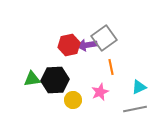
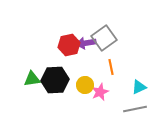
purple arrow: moved 1 px left, 2 px up
yellow circle: moved 12 px right, 15 px up
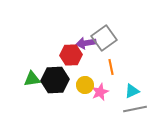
red hexagon: moved 2 px right, 10 px down; rotated 10 degrees clockwise
cyan triangle: moved 7 px left, 4 px down
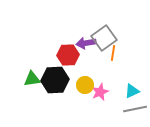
red hexagon: moved 3 px left
orange line: moved 2 px right, 14 px up; rotated 21 degrees clockwise
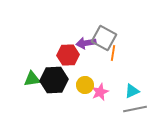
gray square: rotated 25 degrees counterclockwise
black hexagon: moved 1 px left
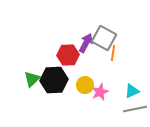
purple arrow: rotated 126 degrees clockwise
green triangle: rotated 36 degrees counterclockwise
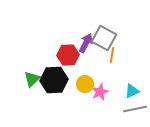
orange line: moved 1 px left, 2 px down
yellow circle: moved 1 px up
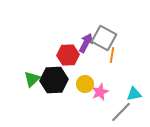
cyan triangle: moved 2 px right, 3 px down; rotated 14 degrees clockwise
gray line: moved 14 px left, 3 px down; rotated 35 degrees counterclockwise
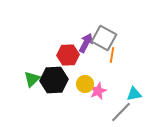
pink star: moved 2 px left, 1 px up
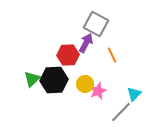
gray square: moved 8 px left, 14 px up
orange line: rotated 35 degrees counterclockwise
cyan triangle: rotated 35 degrees counterclockwise
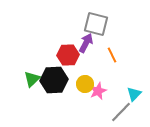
gray square: rotated 15 degrees counterclockwise
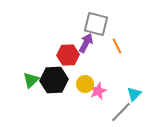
orange line: moved 5 px right, 9 px up
green triangle: moved 1 px left, 1 px down
